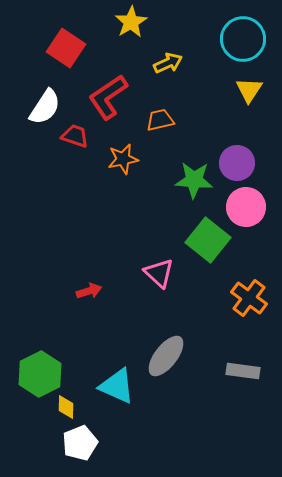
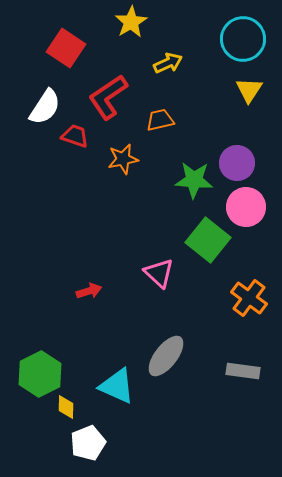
white pentagon: moved 8 px right
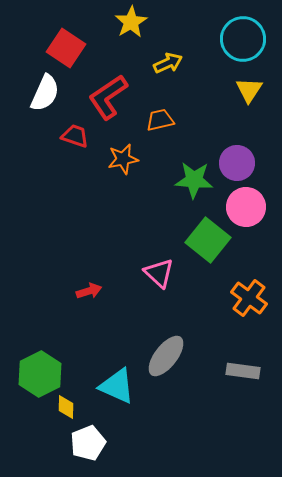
white semicircle: moved 14 px up; rotated 9 degrees counterclockwise
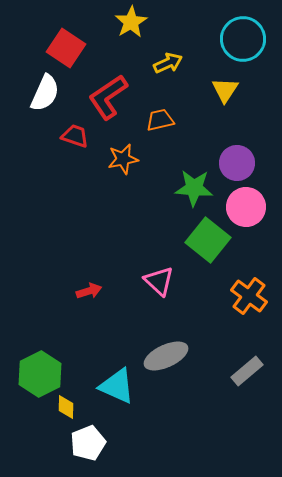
yellow triangle: moved 24 px left
green star: moved 8 px down
pink triangle: moved 8 px down
orange cross: moved 2 px up
gray ellipse: rotated 27 degrees clockwise
gray rectangle: moved 4 px right; rotated 48 degrees counterclockwise
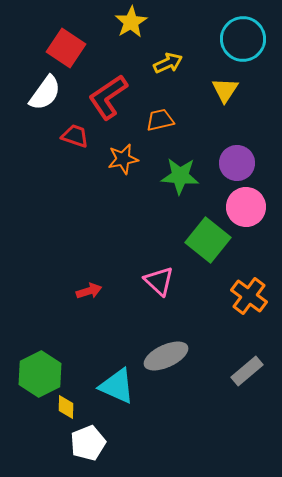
white semicircle: rotated 12 degrees clockwise
green star: moved 14 px left, 12 px up
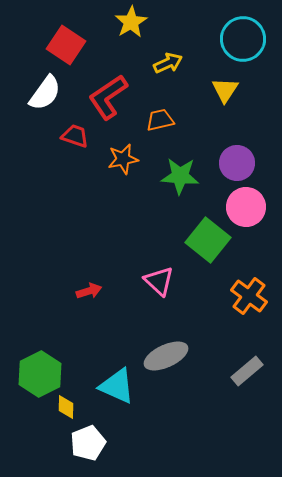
red square: moved 3 px up
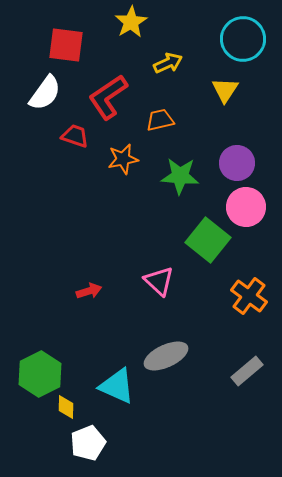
red square: rotated 27 degrees counterclockwise
